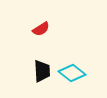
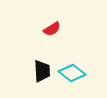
red semicircle: moved 11 px right
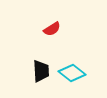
black trapezoid: moved 1 px left
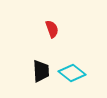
red semicircle: rotated 78 degrees counterclockwise
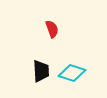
cyan diamond: rotated 20 degrees counterclockwise
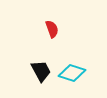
black trapezoid: rotated 25 degrees counterclockwise
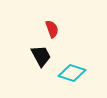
black trapezoid: moved 15 px up
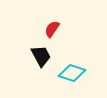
red semicircle: rotated 126 degrees counterclockwise
